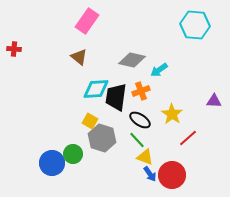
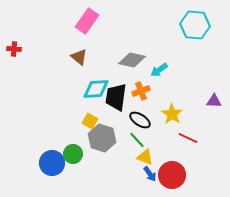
red line: rotated 66 degrees clockwise
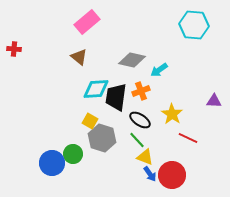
pink rectangle: moved 1 px down; rotated 15 degrees clockwise
cyan hexagon: moved 1 px left
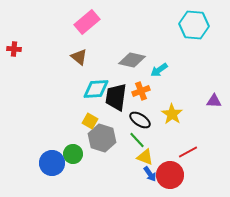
red line: moved 14 px down; rotated 54 degrees counterclockwise
red circle: moved 2 px left
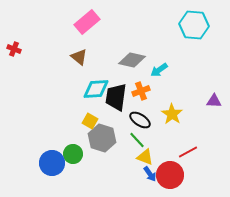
red cross: rotated 16 degrees clockwise
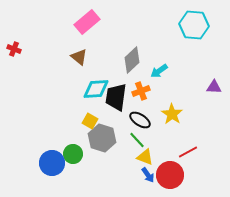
gray diamond: rotated 56 degrees counterclockwise
cyan arrow: moved 1 px down
purple triangle: moved 14 px up
blue arrow: moved 2 px left, 1 px down
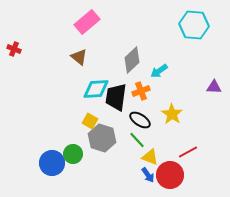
yellow triangle: moved 5 px right
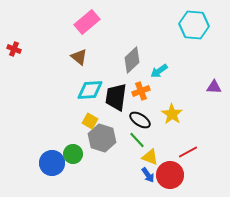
cyan diamond: moved 6 px left, 1 px down
